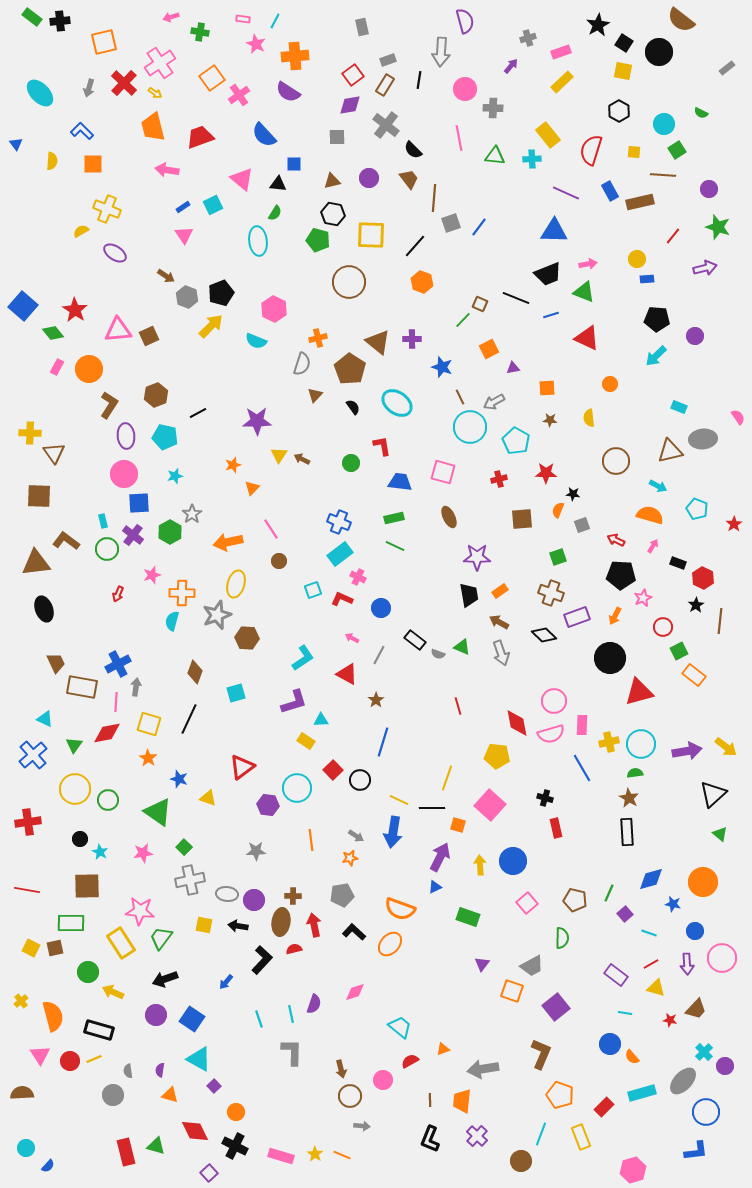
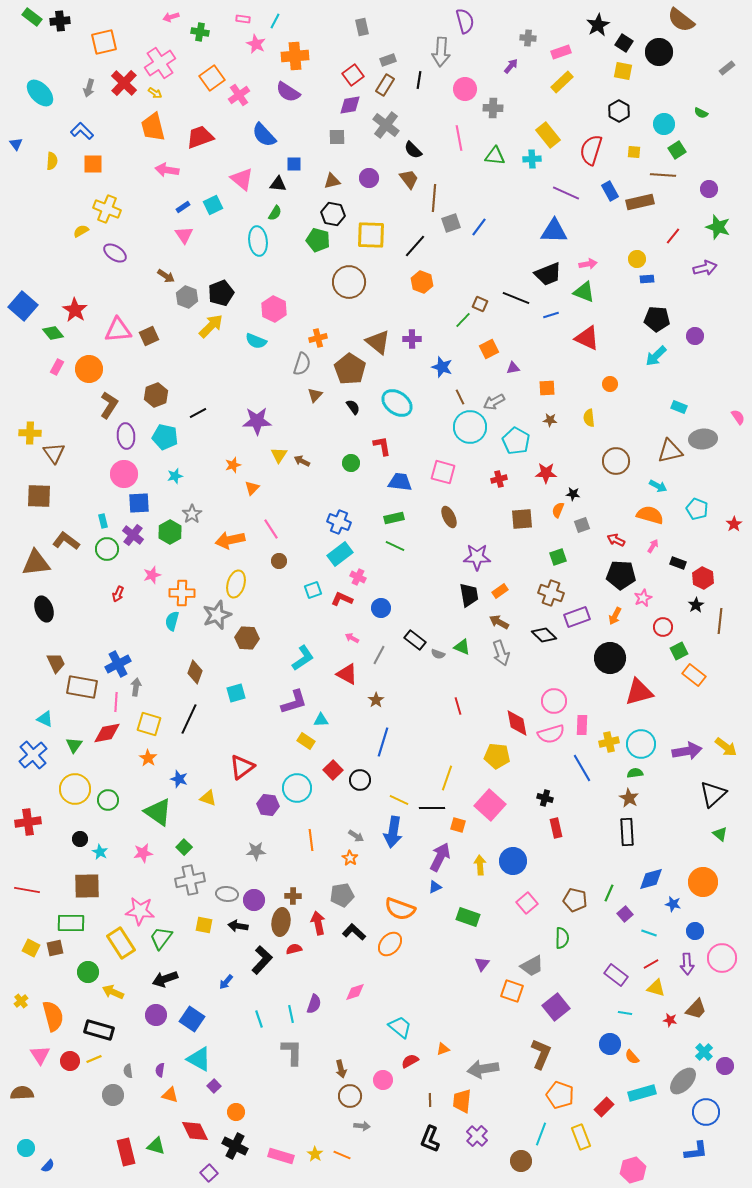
gray cross at (528, 38): rotated 21 degrees clockwise
brown arrow at (302, 459): moved 2 px down
orange arrow at (228, 542): moved 2 px right, 2 px up
orange star at (350, 858): rotated 28 degrees counterclockwise
red arrow at (314, 925): moved 4 px right, 2 px up
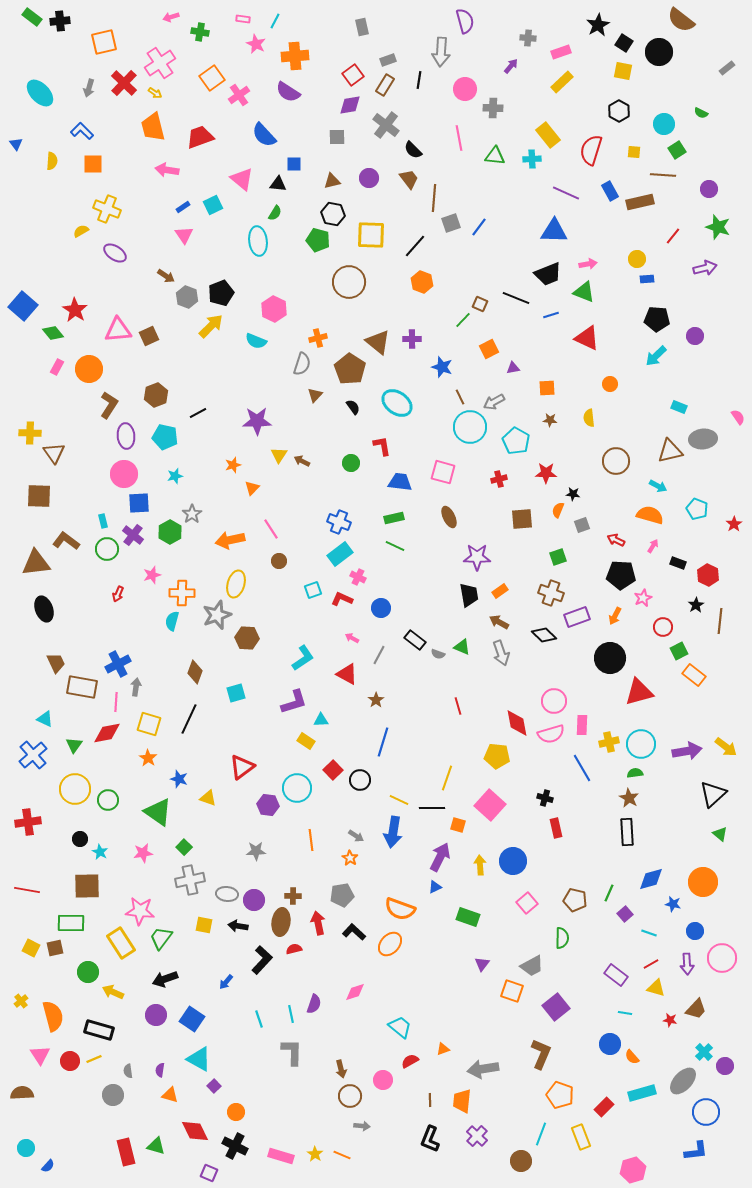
red hexagon at (703, 578): moved 5 px right, 3 px up
purple square at (209, 1173): rotated 24 degrees counterclockwise
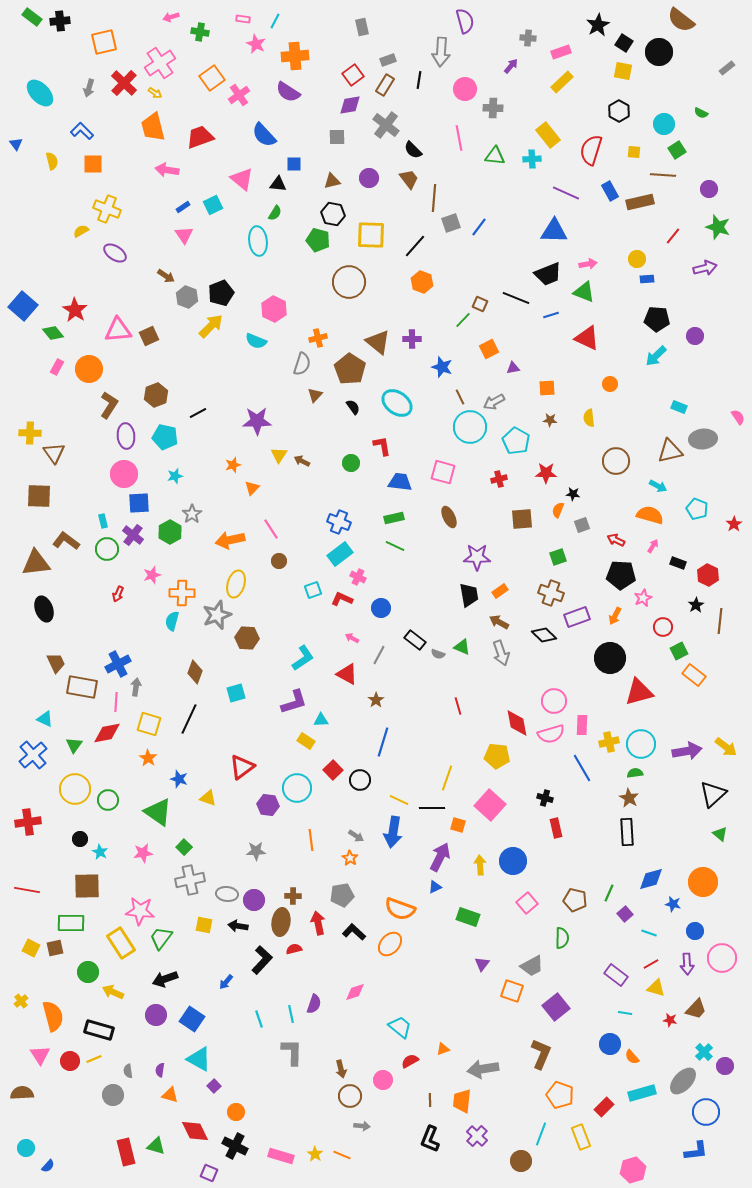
yellow semicircle at (52, 161): rotated 18 degrees counterclockwise
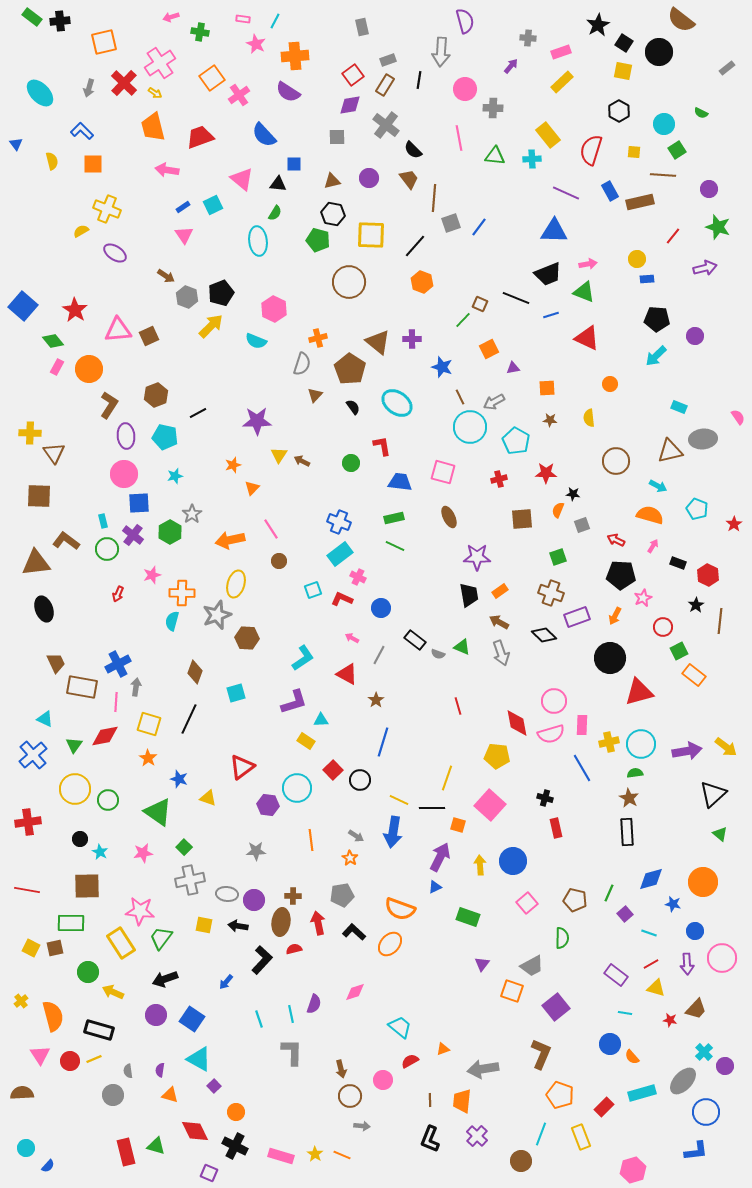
green diamond at (53, 333): moved 8 px down
red diamond at (107, 733): moved 2 px left, 3 px down
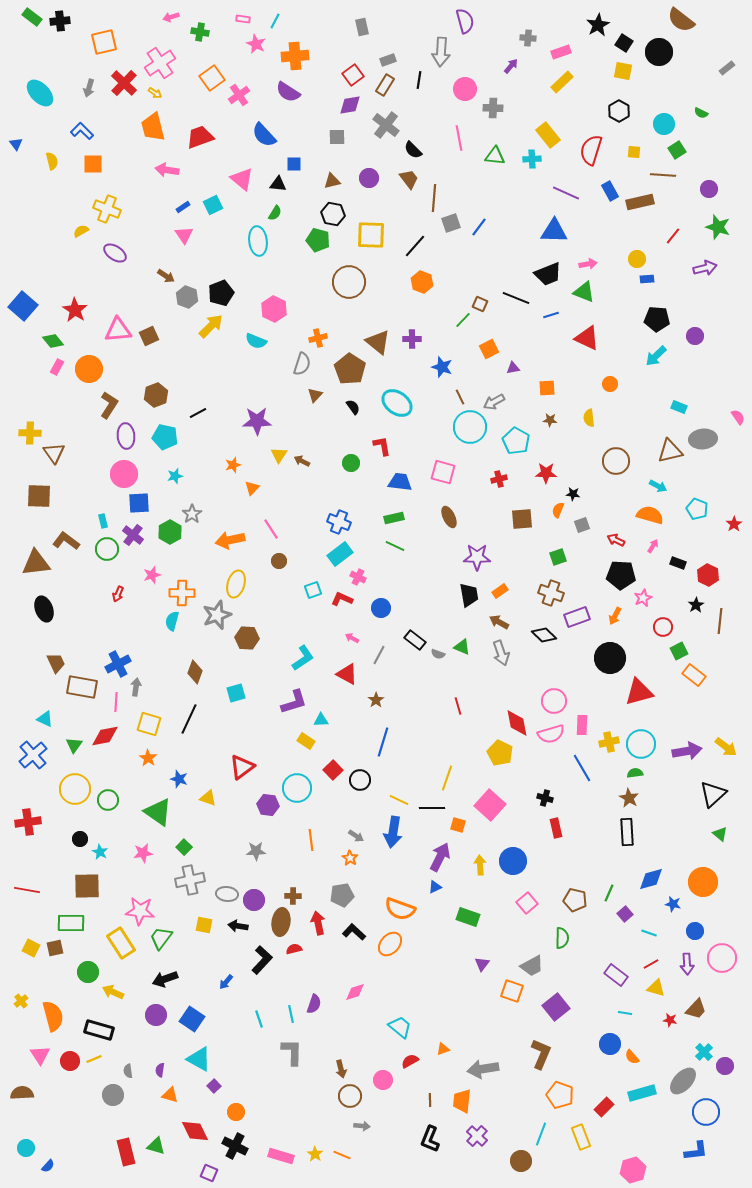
yellow pentagon at (497, 756): moved 3 px right, 3 px up; rotated 20 degrees clockwise
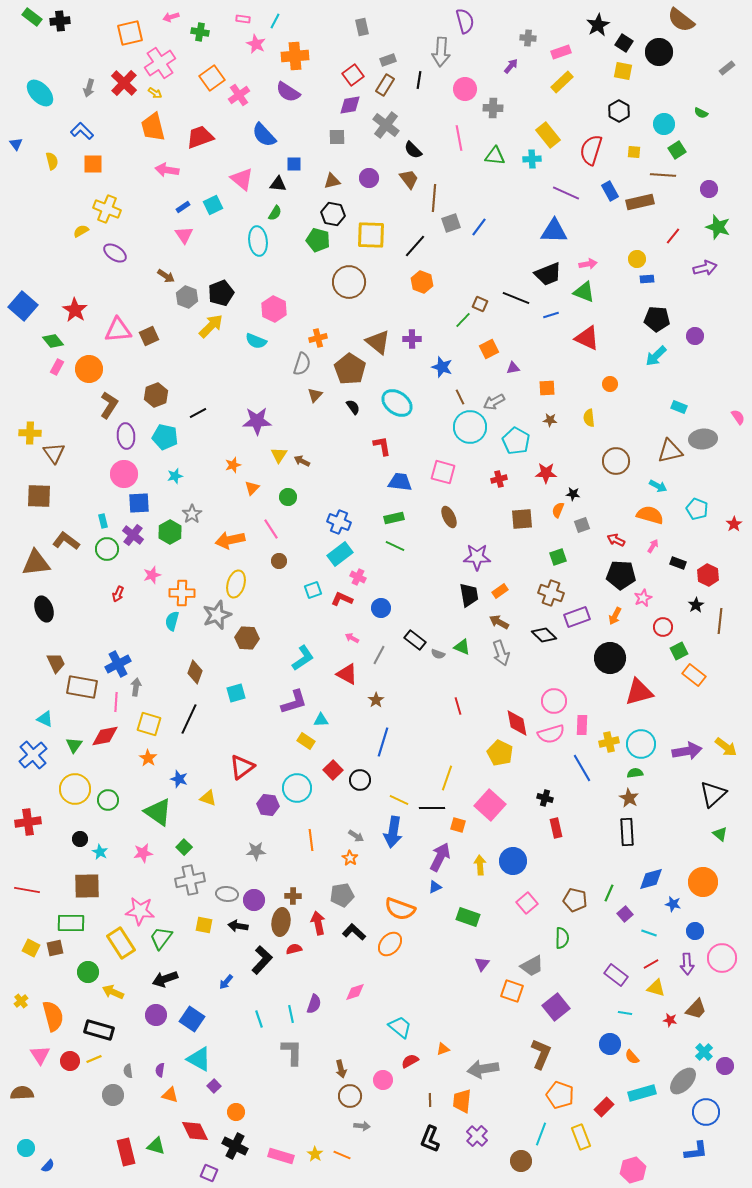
orange square at (104, 42): moved 26 px right, 9 px up
green circle at (351, 463): moved 63 px left, 34 px down
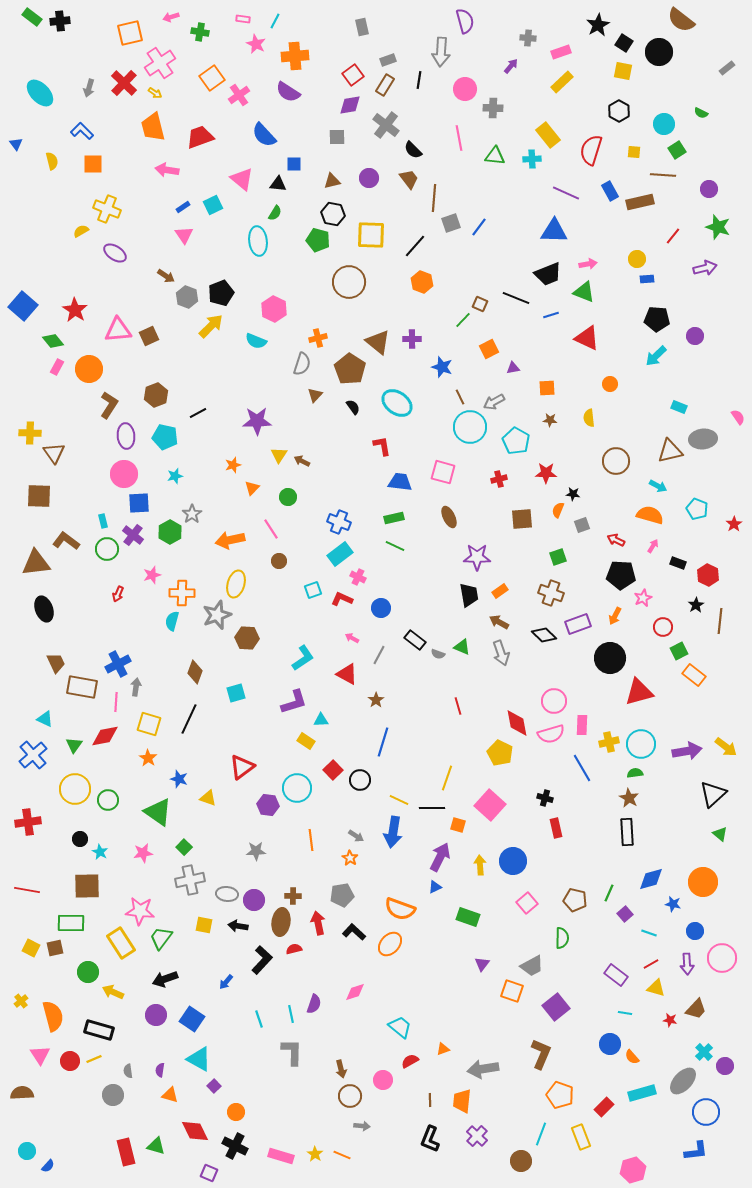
purple rectangle at (577, 617): moved 1 px right, 7 px down
cyan circle at (26, 1148): moved 1 px right, 3 px down
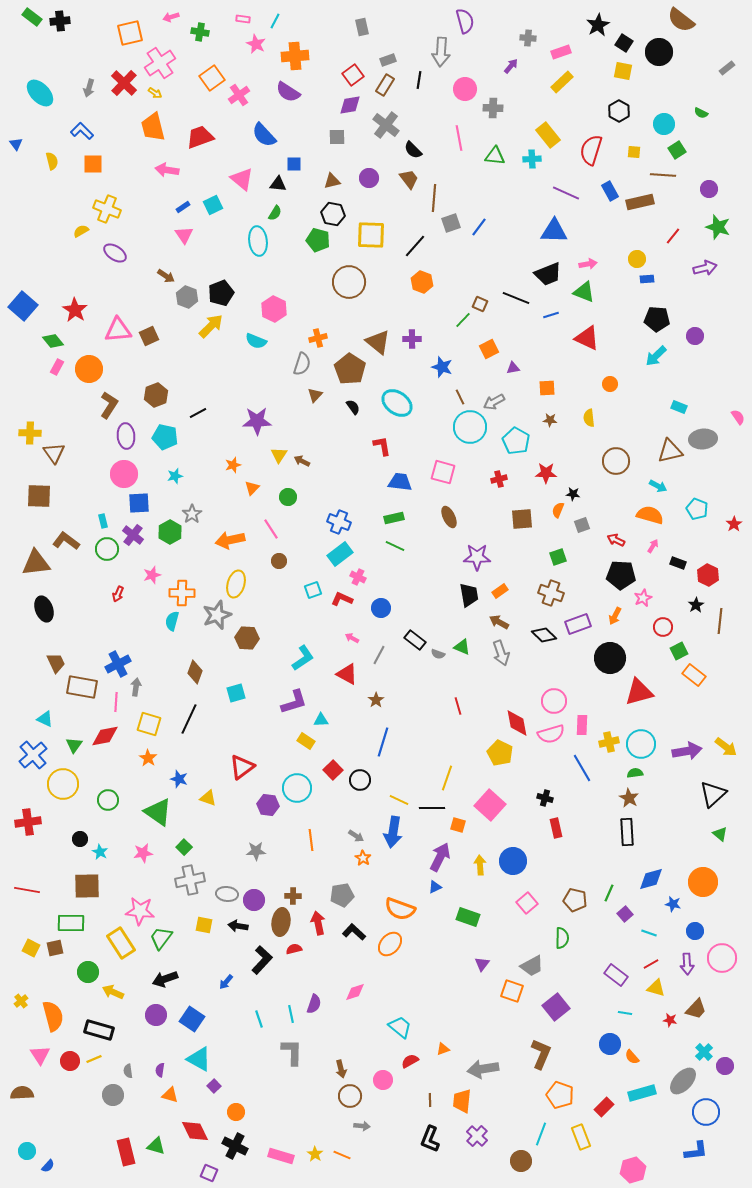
yellow circle at (75, 789): moved 12 px left, 5 px up
orange star at (350, 858): moved 13 px right
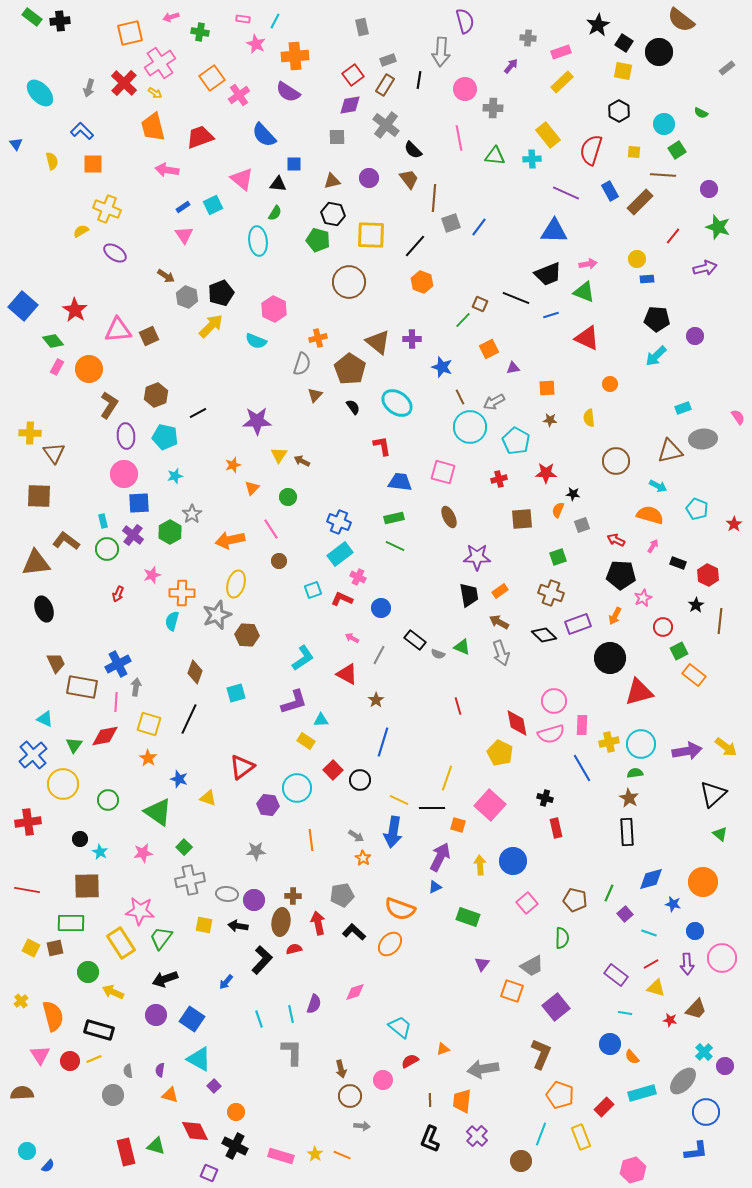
brown rectangle at (640, 202): rotated 32 degrees counterclockwise
cyan rectangle at (679, 407): moved 4 px right, 1 px down; rotated 42 degrees counterclockwise
brown hexagon at (247, 638): moved 3 px up
